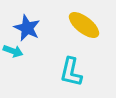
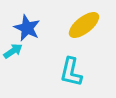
yellow ellipse: rotated 76 degrees counterclockwise
cyan arrow: rotated 54 degrees counterclockwise
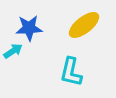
blue star: moved 2 px right; rotated 28 degrees counterclockwise
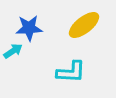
cyan L-shape: rotated 100 degrees counterclockwise
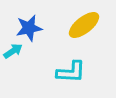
blue star: rotated 8 degrees counterclockwise
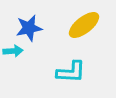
cyan arrow: rotated 30 degrees clockwise
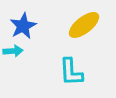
blue star: moved 6 px left, 2 px up; rotated 16 degrees counterclockwise
cyan L-shape: rotated 84 degrees clockwise
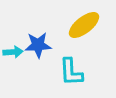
blue star: moved 15 px right, 19 px down; rotated 24 degrees clockwise
cyan arrow: moved 1 px down
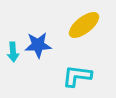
cyan arrow: rotated 90 degrees clockwise
cyan L-shape: moved 6 px right, 4 px down; rotated 100 degrees clockwise
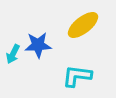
yellow ellipse: moved 1 px left
cyan arrow: moved 2 px down; rotated 30 degrees clockwise
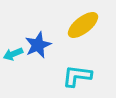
blue star: rotated 20 degrees counterclockwise
cyan arrow: rotated 42 degrees clockwise
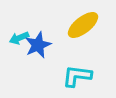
cyan arrow: moved 6 px right, 16 px up
